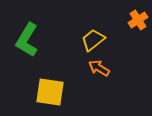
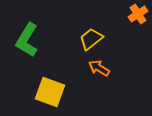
orange cross: moved 6 px up
yellow trapezoid: moved 2 px left, 1 px up
yellow square: rotated 12 degrees clockwise
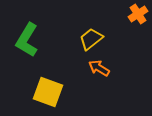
yellow square: moved 2 px left
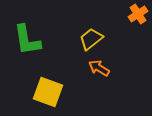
green L-shape: rotated 40 degrees counterclockwise
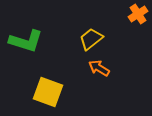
green L-shape: moved 1 px left, 1 px down; rotated 64 degrees counterclockwise
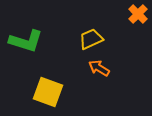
orange cross: rotated 12 degrees counterclockwise
yellow trapezoid: rotated 15 degrees clockwise
